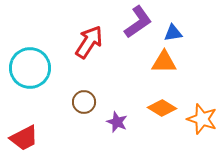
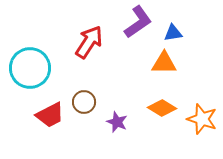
orange triangle: moved 1 px down
red trapezoid: moved 26 px right, 23 px up
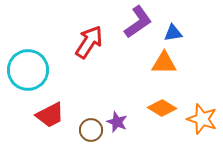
cyan circle: moved 2 px left, 2 px down
brown circle: moved 7 px right, 28 px down
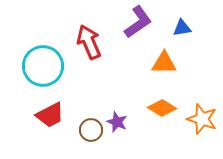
blue triangle: moved 9 px right, 5 px up
red arrow: rotated 56 degrees counterclockwise
cyan circle: moved 15 px right, 4 px up
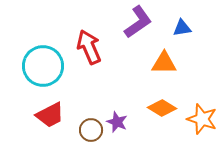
red arrow: moved 5 px down
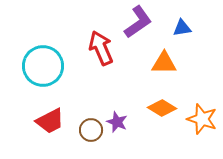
red arrow: moved 12 px right, 1 px down
red trapezoid: moved 6 px down
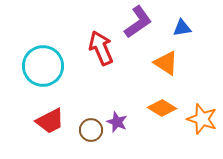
orange triangle: moved 2 px right; rotated 32 degrees clockwise
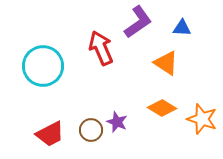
blue triangle: rotated 12 degrees clockwise
red trapezoid: moved 13 px down
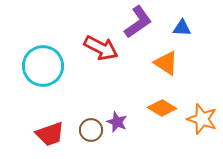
red arrow: rotated 140 degrees clockwise
red trapezoid: rotated 8 degrees clockwise
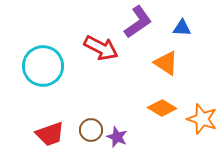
purple star: moved 15 px down
